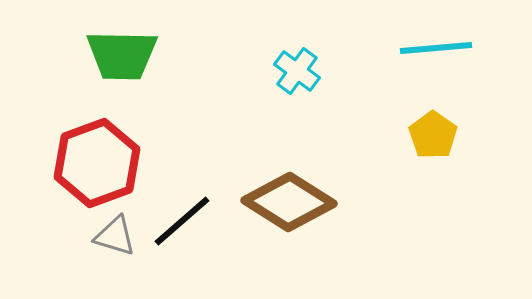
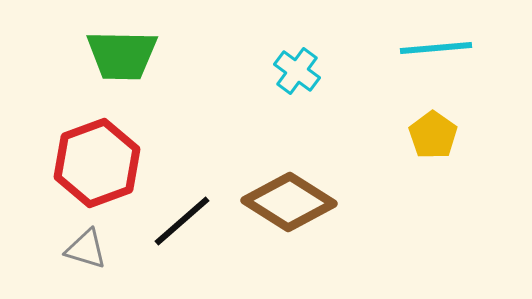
gray triangle: moved 29 px left, 13 px down
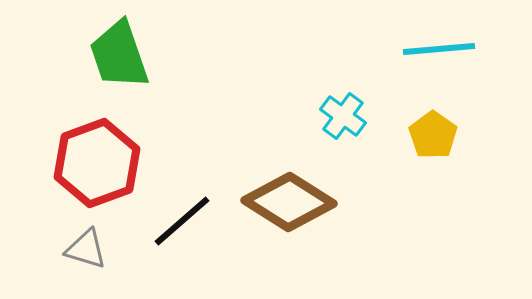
cyan line: moved 3 px right, 1 px down
green trapezoid: moved 3 px left; rotated 70 degrees clockwise
cyan cross: moved 46 px right, 45 px down
